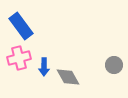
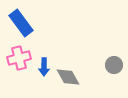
blue rectangle: moved 3 px up
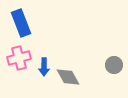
blue rectangle: rotated 16 degrees clockwise
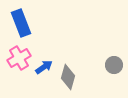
pink cross: rotated 15 degrees counterclockwise
blue arrow: rotated 126 degrees counterclockwise
gray diamond: rotated 45 degrees clockwise
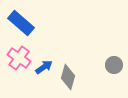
blue rectangle: rotated 28 degrees counterclockwise
pink cross: rotated 25 degrees counterclockwise
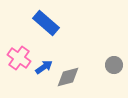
blue rectangle: moved 25 px right
gray diamond: rotated 60 degrees clockwise
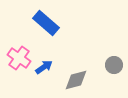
gray diamond: moved 8 px right, 3 px down
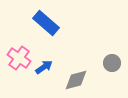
gray circle: moved 2 px left, 2 px up
